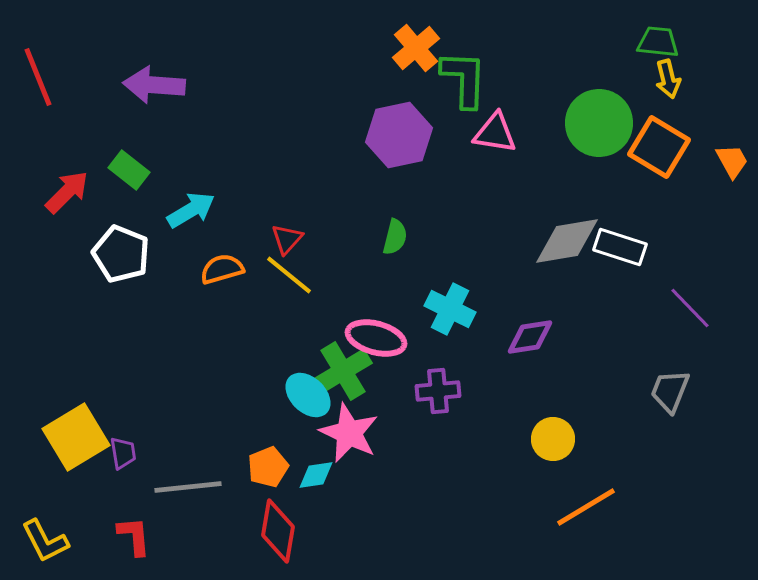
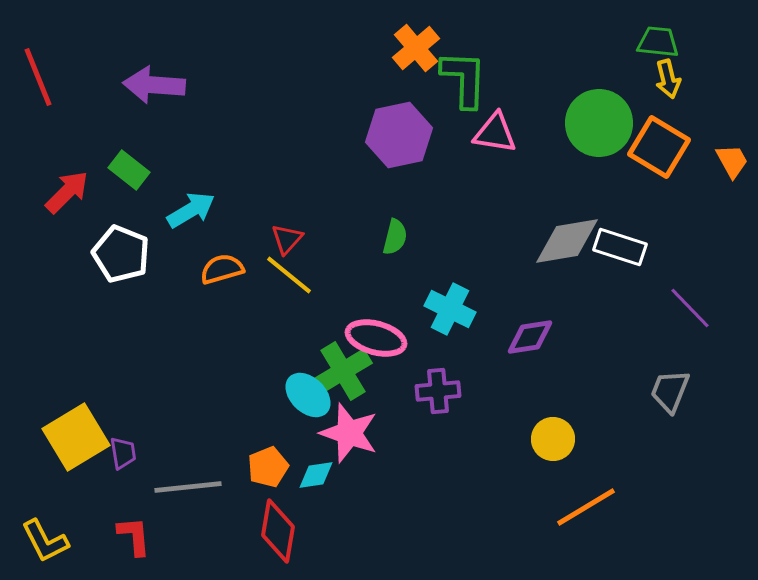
pink star: rotated 6 degrees counterclockwise
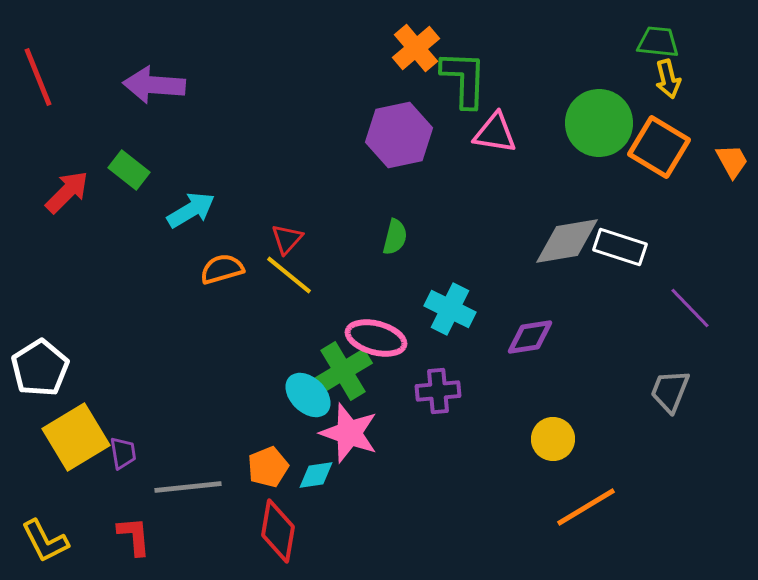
white pentagon: moved 81 px left, 114 px down; rotated 18 degrees clockwise
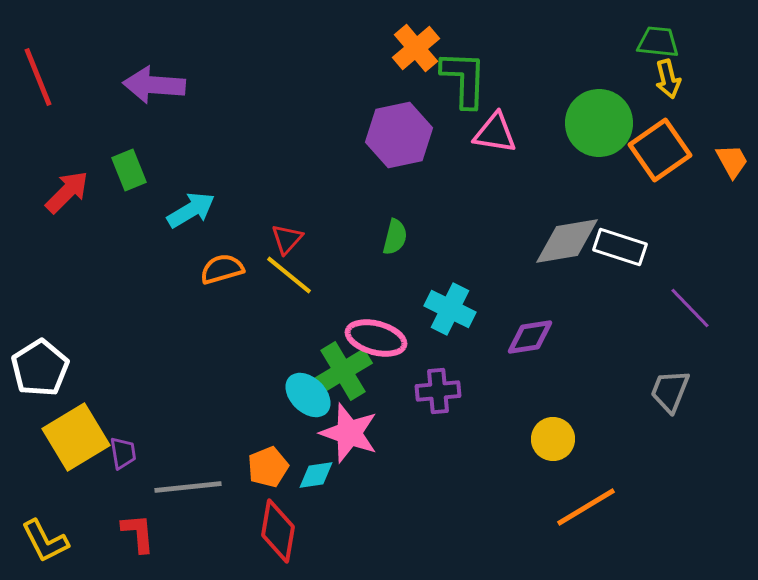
orange square: moved 1 px right, 3 px down; rotated 24 degrees clockwise
green rectangle: rotated 30 degrees clockwise
red L-shape: moved 4 px right, 3 px up
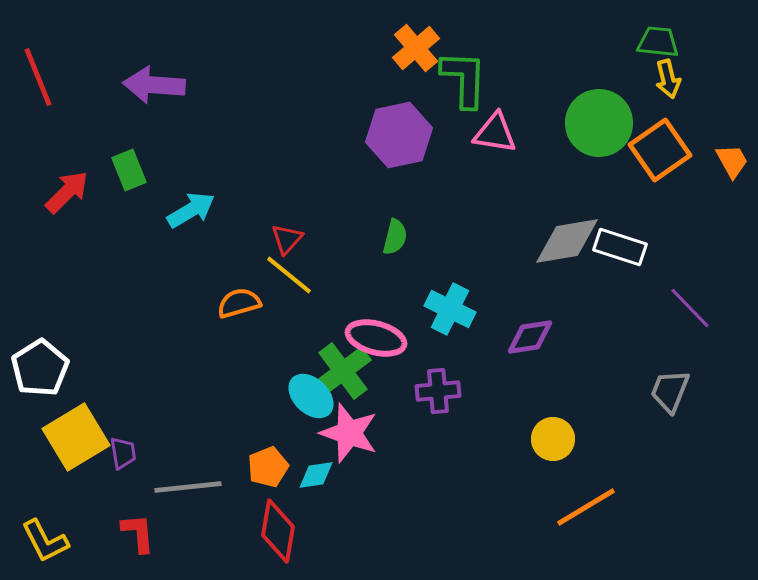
orange semicircle: moved 17 px right, 34 px down
green cross: rotated 6 degrees counterclockwise
cyan ellipse: moved 3 px right, 1 px down
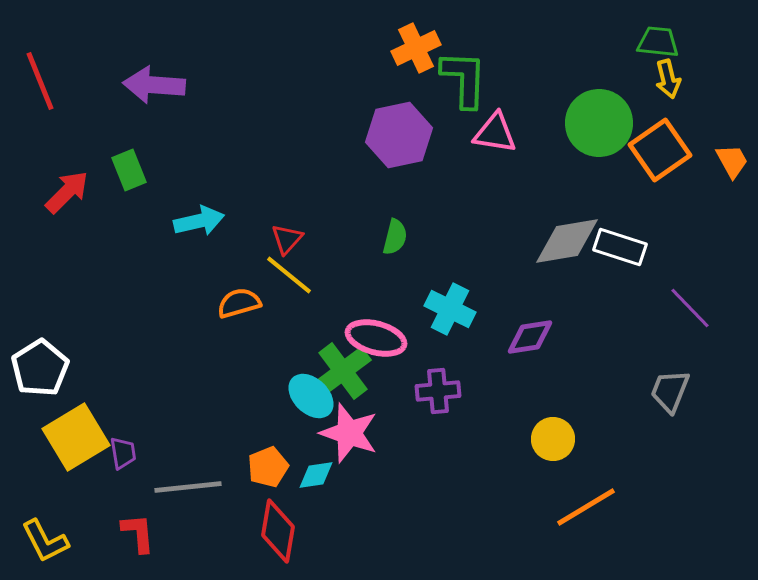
orange cross: rotated 15 degrees clockwise
red line: moved 2 px right, 4 px down
cyan arrow: moved 8 px right, 11 px down; rotated 18 degrees clockwise
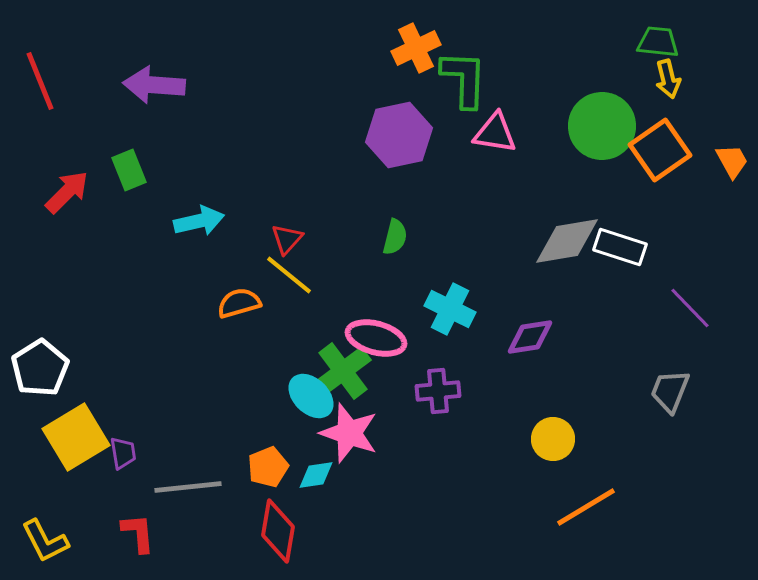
green circle: moved 3 px right, 3 px down
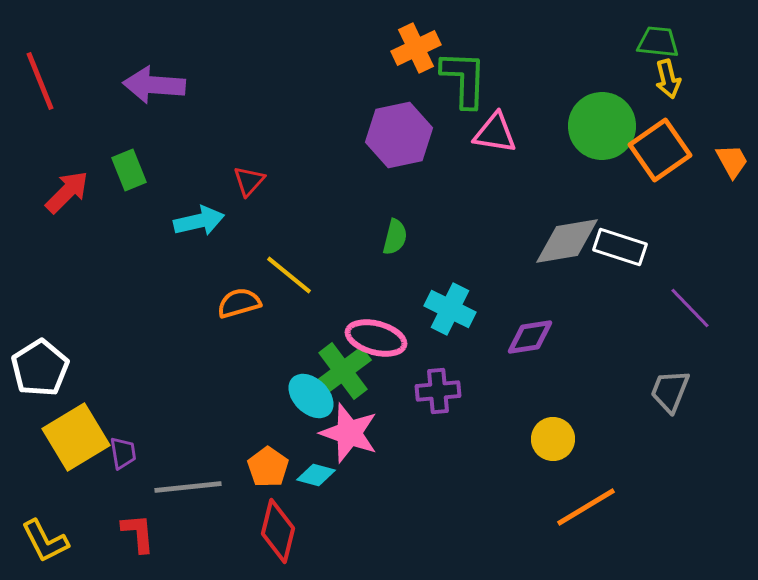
red triangle: moved 38 px left, 58 px up
orange pentagon: rotated 15 degrees counterclockwise
cyan diamond: rotated 24 degrees clockwise
red diamond: rotated 4 degrees clockwise
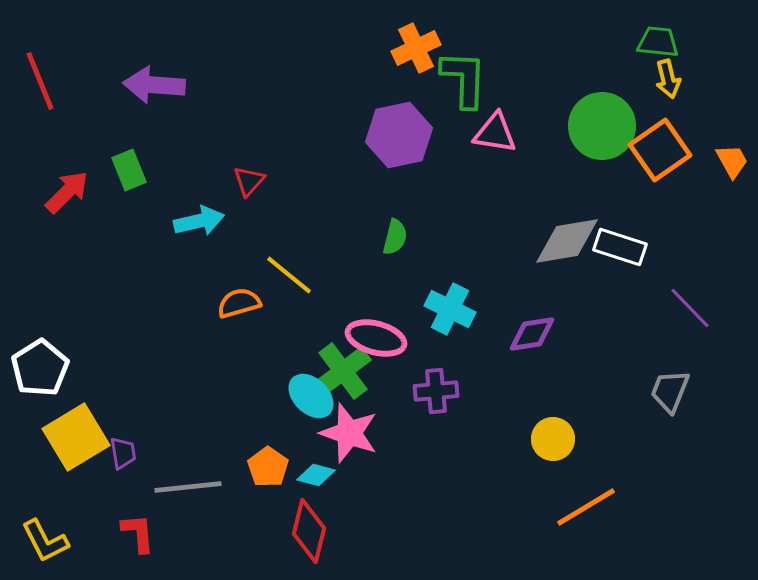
purple diamond: moved 2 px right, 3 px up
purple cross: moved 2 px left
red diamond: moved 31 px right
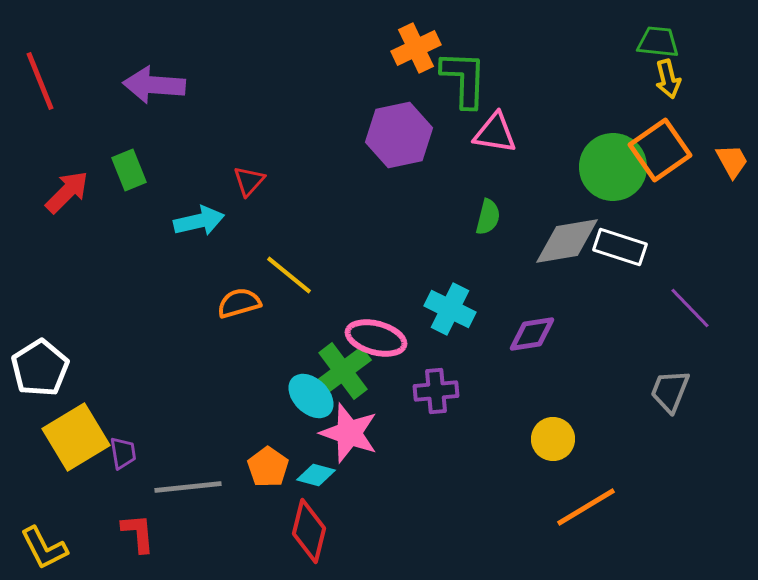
green circle: moved 11 px right, 41 px down
green semicircle: moved 93 px right, 20 px up
yellow L-shape: moved 1 px left, 7 px down
